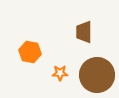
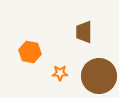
brown circle: moved 2 px right, 1 px down
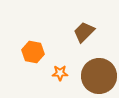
brown trapezoid: rotated 45 degrees clockwise
orange hexagon: moved 3 px right
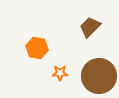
brown trapezoid: moved 6 px right, 5 px up
orange hexagon: moved 4 px right, 4 px up
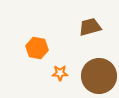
brown trapezoid: rotated 30 degrees clockwise
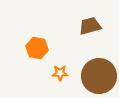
brown trapezoid: moved 1 px up
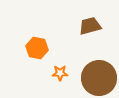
brown circle: moved 2 px down
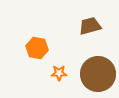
orange star: moved 1 px left
brown circle: moved 1 px left, 4 px up
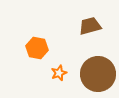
orange star: rotated 21 degrees counterclockwise
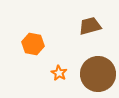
orange hexagon: moved 4 px left, 4 px up
orange star: rotated 21 degrees counterclockwise
